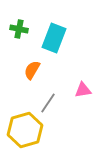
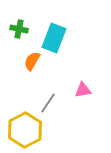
orange semicircle: moved 9 px up
yellow hexagon: rotated 12 degrees counterclockwise
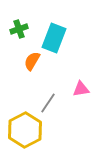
green cross: rotated 30 degrees counterclockwise
pink triangle: moved 2 px left, 1 px up
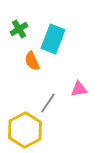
green cross: rotated 12 degrees counterclockwise
cyan rectangle: moved 1 px left, 1 px down
orange semicircle: rotated 54 degrees counterclockwise
pink triangle: moved 2 px left
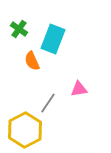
green cross: rotated 24 degrees counterclockwise
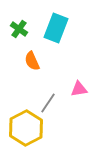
cyan rectangle: moved 3 px right, 11 px up
yellow hexagon: moved 1 px right, 2 px up
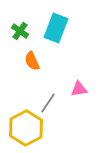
green cross: moved 1 px right, 2 px down
